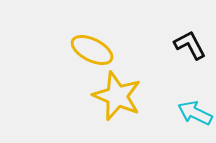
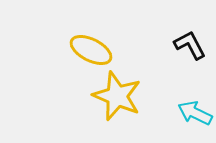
yellow ellipse: moved 1 px left
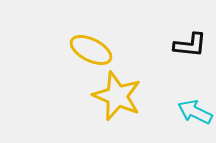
black L-shape: rotated 124 degrees clockwise
cyan arrow: moved 1 px up
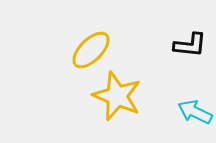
yellow ellipse: rotated 72 degrees counterclockwise
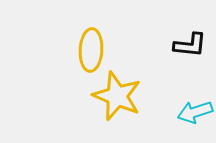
yellow ellipse: rotated 42 degrees counterclockwise
cyan arrow: rotated 44 degrees counterclockwise
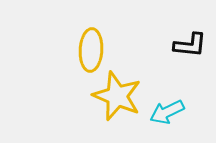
cyan arrow: moved 28 px left; rotated 8 degrees counterclockwise
